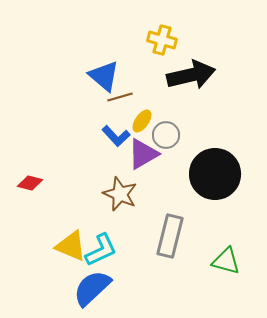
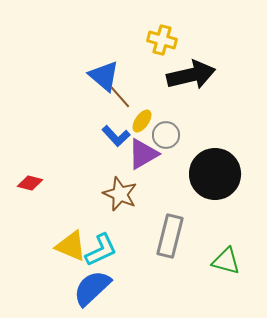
brown line: rotated 65 degrees clockwise
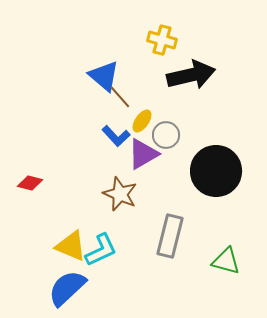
black circle: moved 1 px right, 3 px up
blue semicircle: moved 25 px left
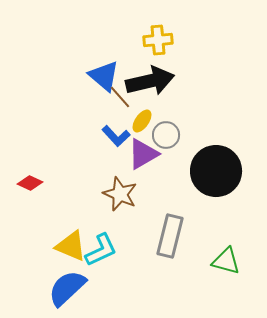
yellow cross: moved 4 px left; rotated 20 degrees counterclockwise
black arrow: moved 41 px left, 6 px down
red diamond: rotated 10 degrees clockwise
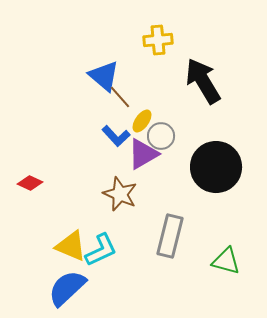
black arrow: moved 53 px right; rotated 108 degrees counterclockwise
gray circle: moved 5 px left, 1 px down
black circle: moved 4 px up
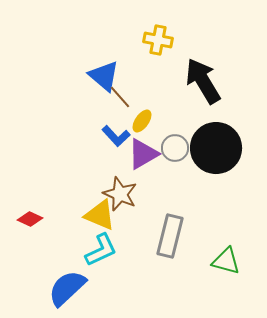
yellow cross: rotated 16 degrees clockwise
gray circle: moved 14 px right, 12 px down
black circle: moved 19 px up
red diamond: moved 36 px down
yellow triangle: moved 29 px right, 31 px up
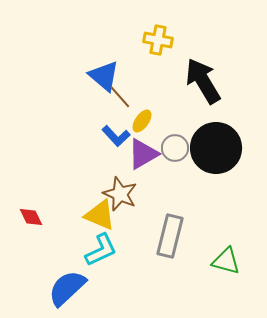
red diamond: moved 1 px right, 2 px up; rotated 40 degrees clockwise
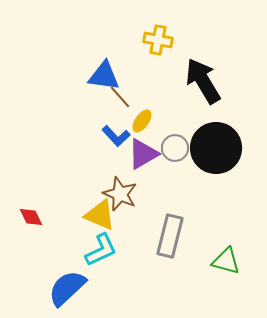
blue triangle: rotated 32 degrees counterclockwise
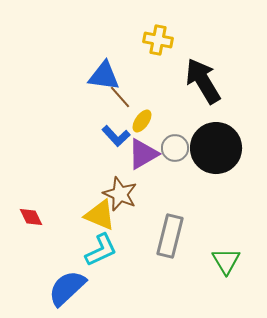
green triangle: rotated 44 degrees clockwise
